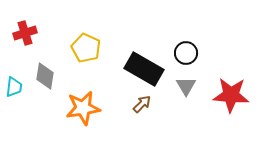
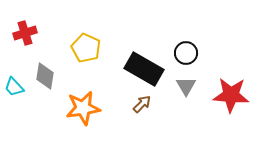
cyan trapezoid: rotated 130 degrees clockwise
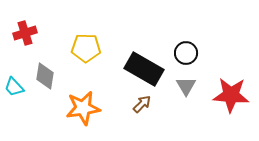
yellow pentagon: rotated 24 degrees counterclockwise
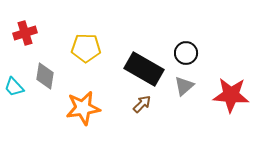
gray triangle: moved 2 px left; rotated 20 degrees clockwise
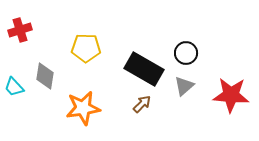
red cross: moved 5 px left, 3 px up
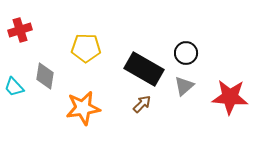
red star: moved 1 px left, 2 px down
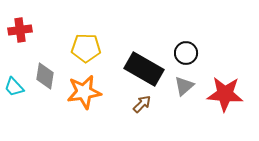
red cross: rotated 10 degrees clockwise
red star: moved 5 px left, 3 px up
orange star: moved 1 px right, 16 px up
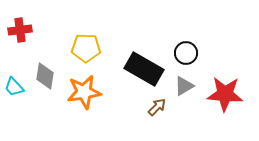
gray triangle: rotated 10 degrees clockwise
brown arrow: moved 15 px right, 3 px down
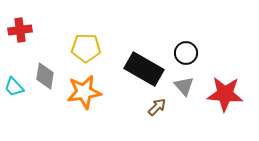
gray triangle: rotated 40 degrees counterclockwise
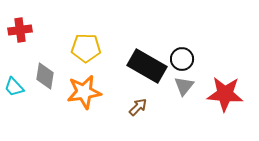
black circle: moved 4 px left, 6 px down
black rectangle: moved 3 px right, 3 px up
gray triangle: rotated 20 degrees clockwise
brown arrow: moved 19 px left
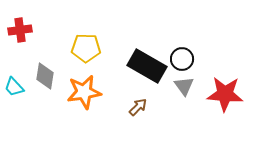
gray triangle: rotated 15 degrees counterclockwise
